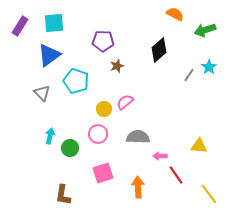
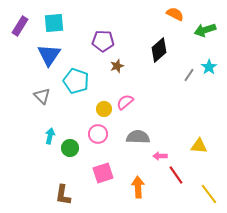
blue triangle: rotated 20 degrees counterclockwise
gray triangle: moved 3 px down
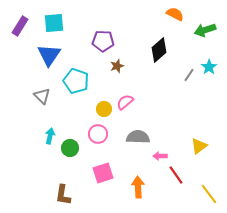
yellow triangle: rotated 42 degrees counterclockwise
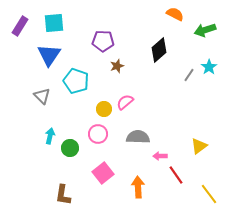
pink square: rotated 20 degrees counterclockwise
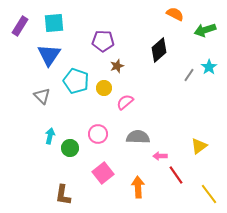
yellow circle: moved 21 px up
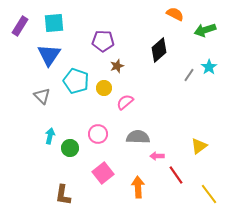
pink arrow: moved 3 px left
